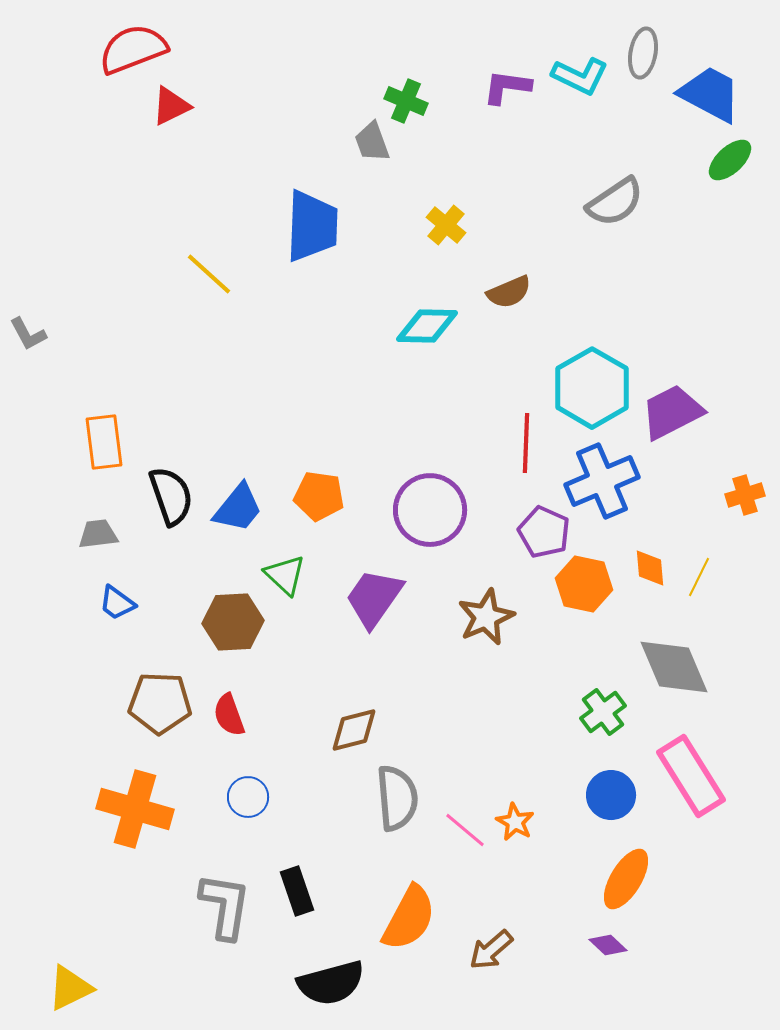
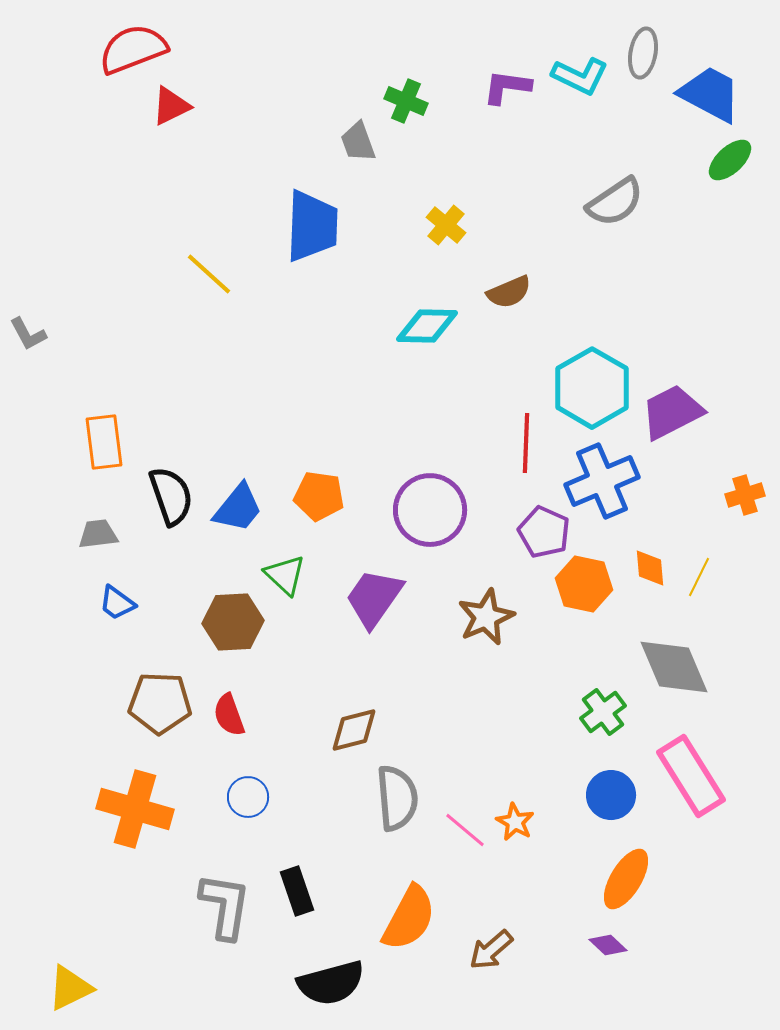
gray trapezoid at (372, 142): moved 14 px left
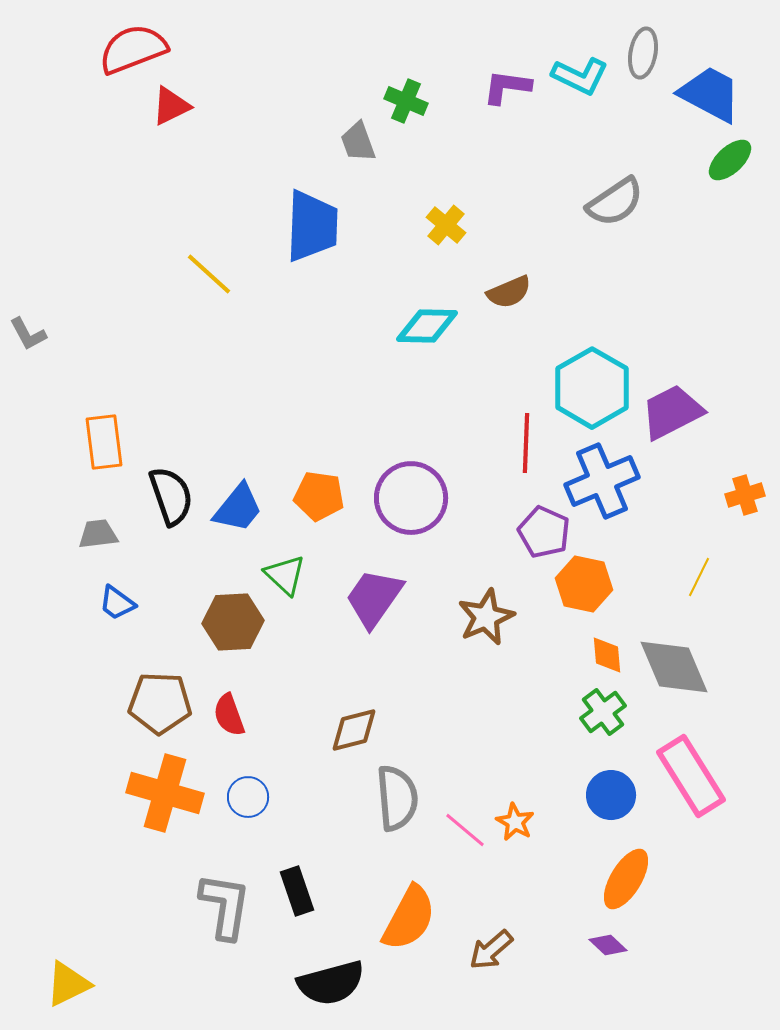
purple circle at (430, 510): moved 19 px left, 12 px up
orange diamond at (650, 568): moved 43 px left, 87 px down
orange cross at (135, 809): moved 30 px right, 16 px up
yellow triangle at (70, 988): moved 2 px left, 4 px up
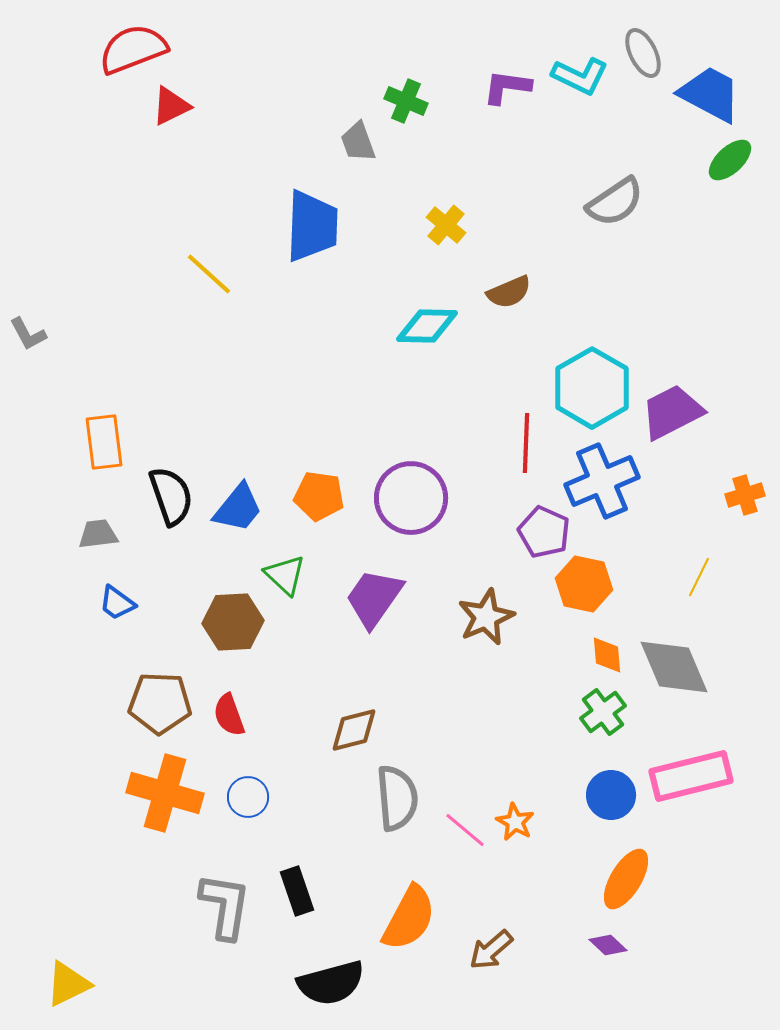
gray ellipse at (643, 53): rotated 36 degrees counterclockwise
pink rectangle at (691, 776): rotated 72 degrees counterclockwise
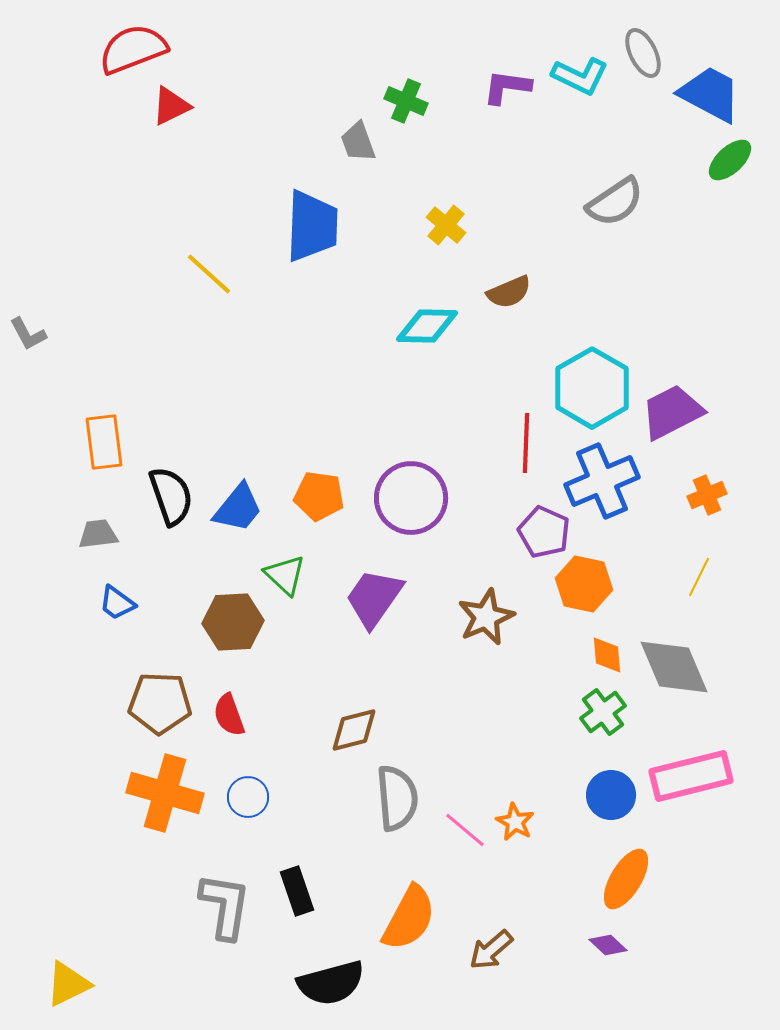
orange cross at (745, 495): moved 38 px left; rotated 6 degrees counterclockwise
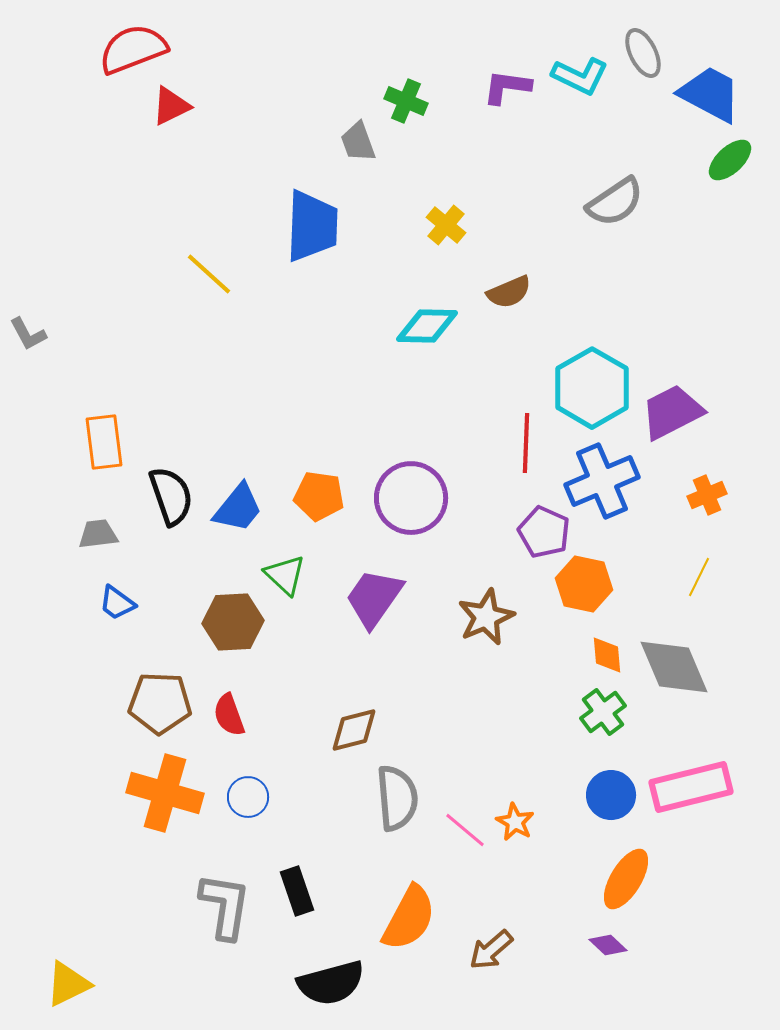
pink rectangle at (691, 776): moved 11 px down
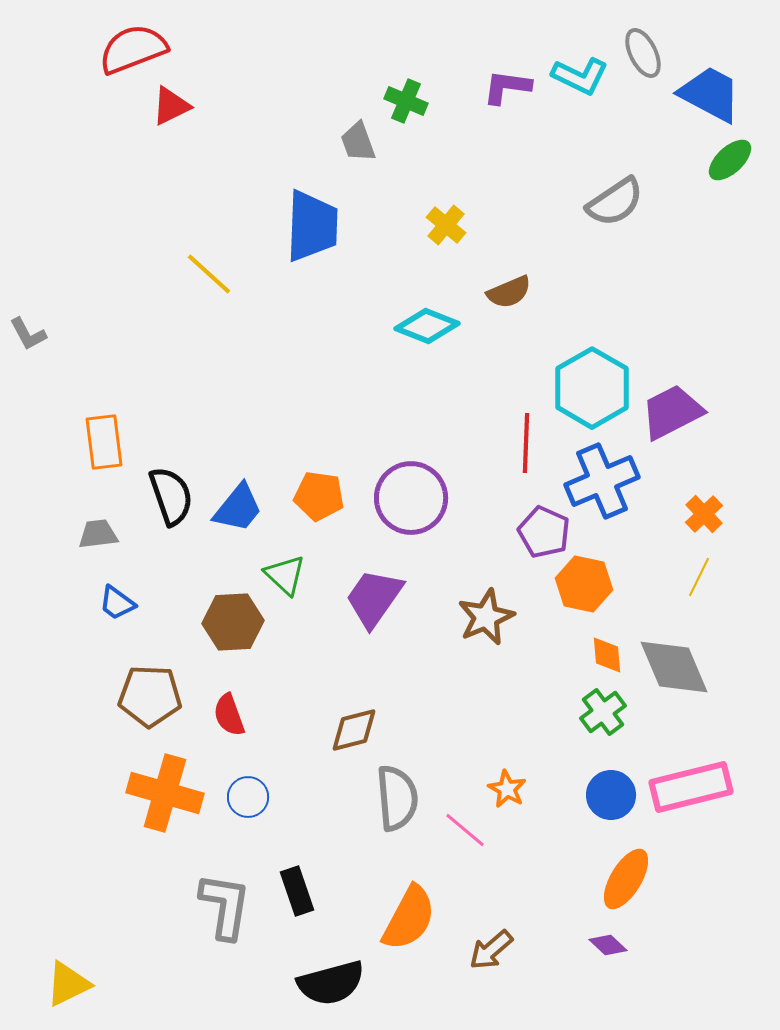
cyan diamond at (427, 326): rotated 20 degrees clockwise
orange cross at (707, 495): moved 3 px left, 19 px down; rotated 21 degrees counterclockwise
brown pentagon at (160, 703): moved 10 px left, 7 px up
orange star at (515, 822): moved 8 px left, 33 px up
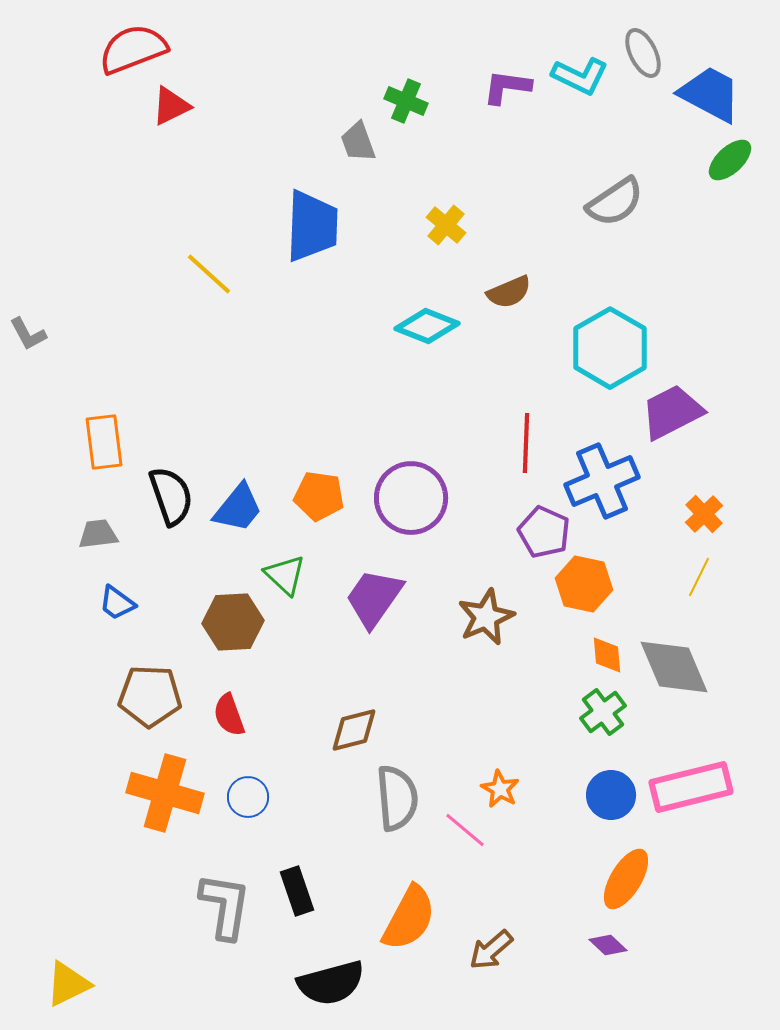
cyan hexagon at (592, 388): moved 18 px right, 40 px up
orange star at (507, 789): moved 7 px left
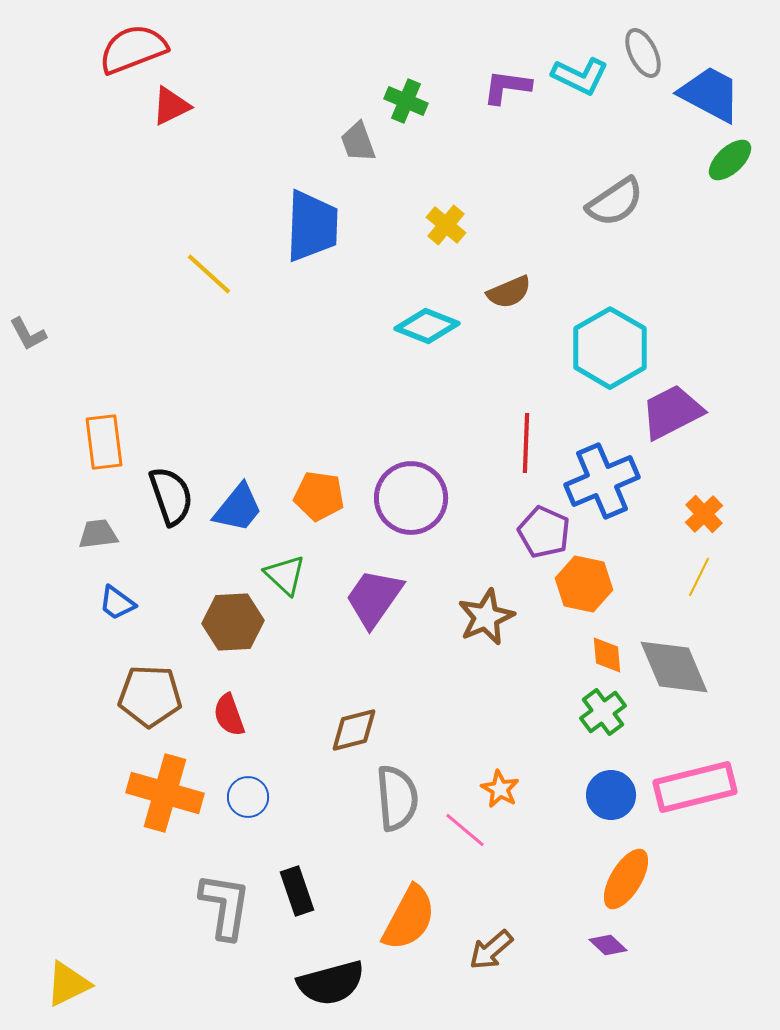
pink rectangle at (691, 787): moved 4 px right
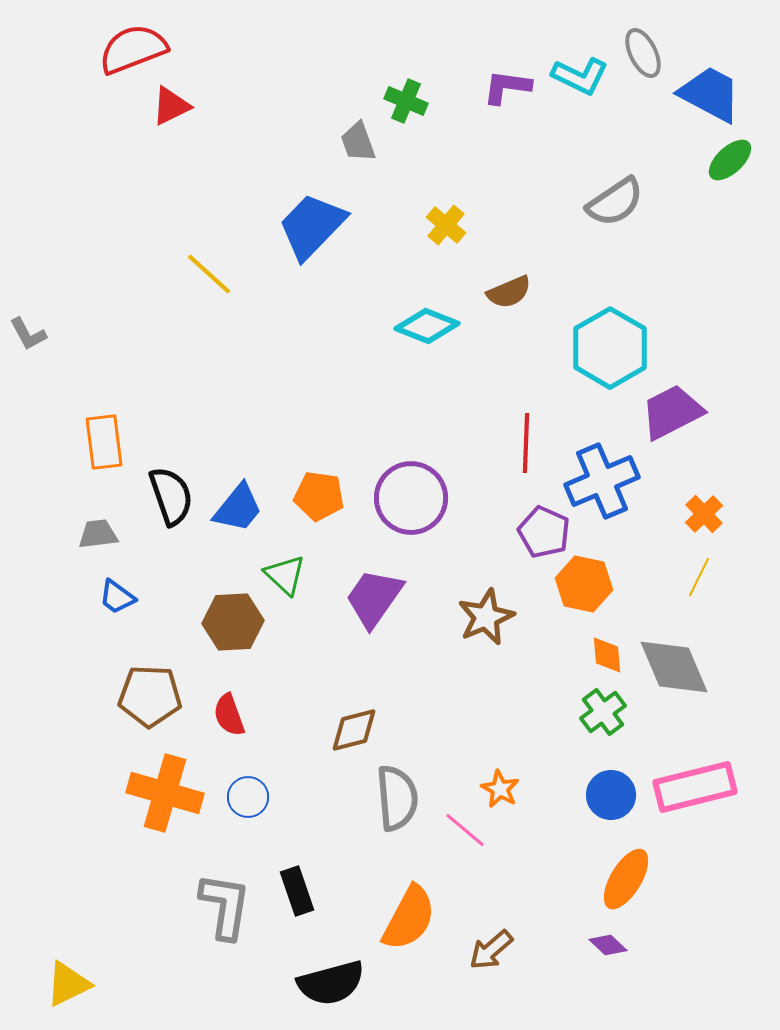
blue trapezoid at (312, 226): rotated 138 degrees counterclockwise
blue trapezoid at (117, 603): moved 6 px up
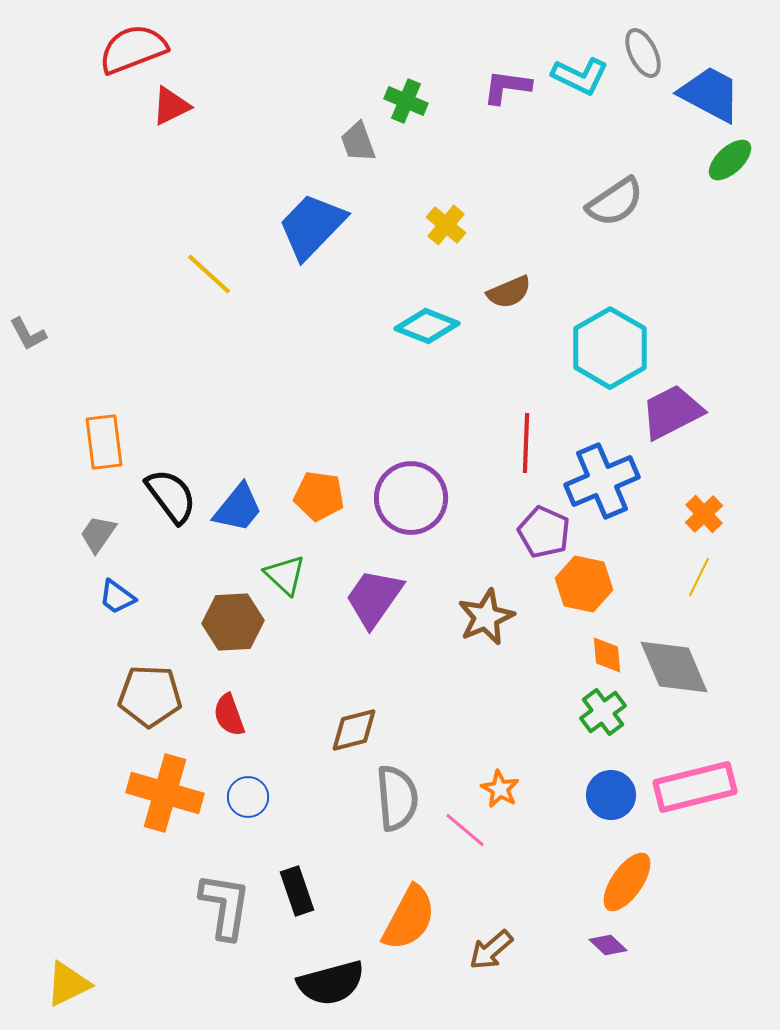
black semicircle at (171, 496): rotated 18 degrees counterclockwise
gray trapezoid at (98, 534): rotated 48 degrees counterclockwise
orange ellipse at (626, 879): moved 1 px right, 3 px down; rotated 4 degrees clockwise
